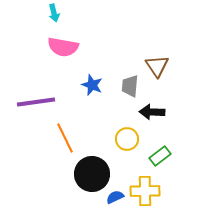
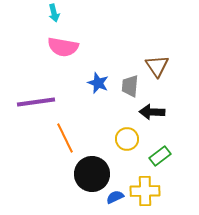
blue star: moved 6 px right, 2 px up
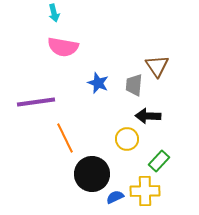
gray trapezoid: moved 4 px right, 1 px up
black arrow: moved 4 px left, 4 px down
green rectangle: moved 1 px left, 5 px down; rotated 10 degrees counterclockwise
